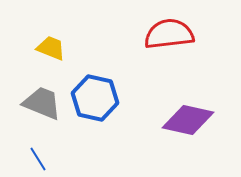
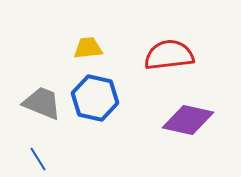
red semicircle: moved 21 px down
yellow trapezoid: moved 37 px right; rotated 28 degrees counterclockwise
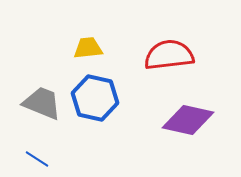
blue line: moved 1 px left; rotated 25 degrees counterclockwise
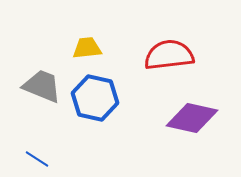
yellow trapezoid: moved 1 px left
gray trapezoid: moved 17 px up
purple diamond: moved 4 px right, 2 px up
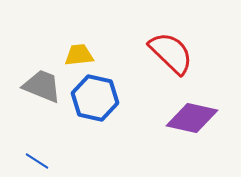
yellow trapezoid: moved 8 px left, 7 px down
red semicircle: moved 2 px right, 2 px up; rotated 51 degrees clockwise
blue line: moved 2 px down
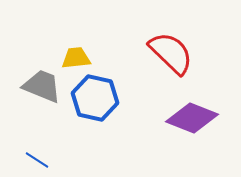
yellow trapezoid: moved 3 px left, 3 px down
purple diamond: rotated 9 degrees clockwise
blue line: moved 1 px up
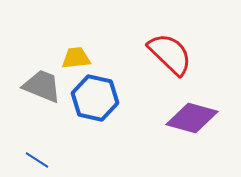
red semicircle: moved 1 px left, 1 px down
purple diamond: rotated 6 degrees counterclockwise
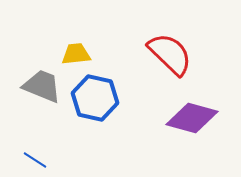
yellow trapezoid: moved 4 px up
blue line: moved 2 px left
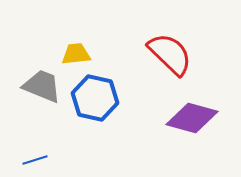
blue line: rotated 50 degrees counterclockwise
